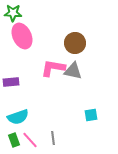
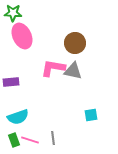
pink line: rotated 30 degrees counterclockwise
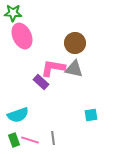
gray triangle: moved 1 px right, 2 px up
purple rectangle: moved 30 px right; rotated 49 degrees clockwise
cyan semicircle: moved 2 px up
